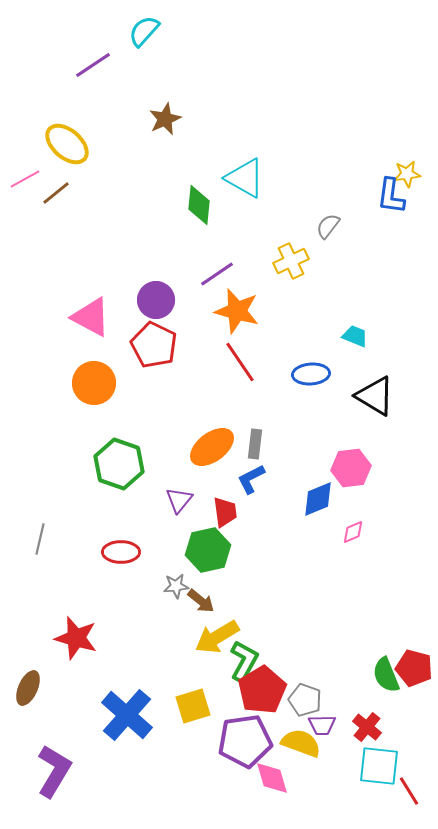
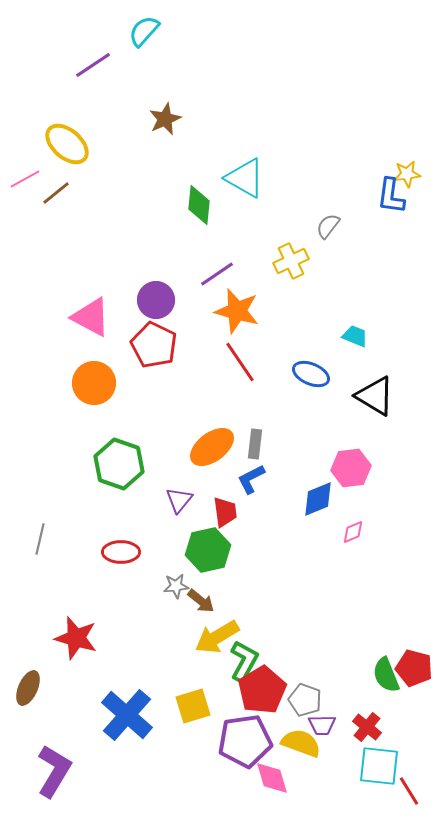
blue ellipse at (311, 374): rotated 27 degrees clockwise
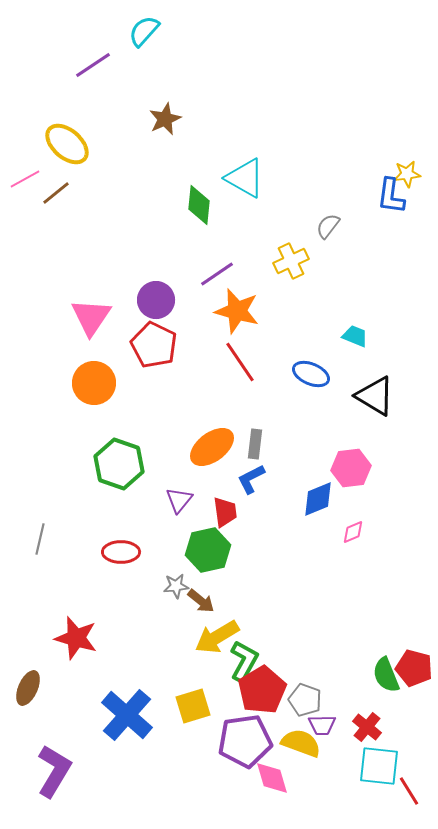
pink triangle at (91, 317): rotated 36 degrees clockwise
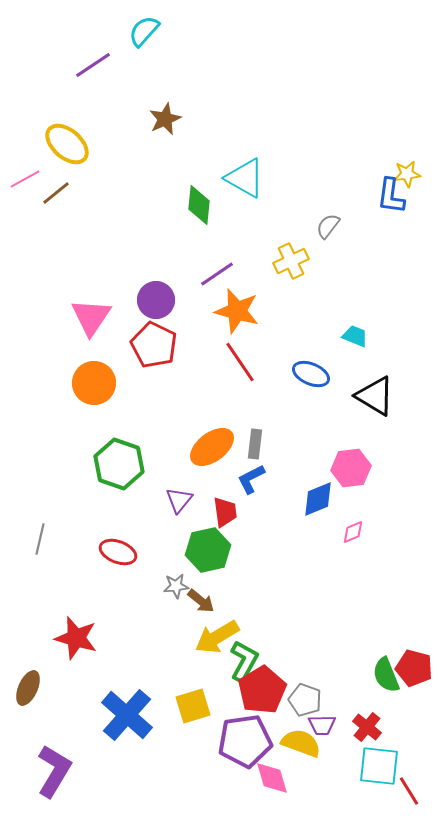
red ellipse at (121, 552): moved 3 px left; rotated 21 degrees clockwise
